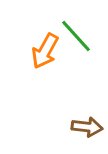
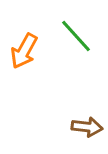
orange arrow: moved 21 px left
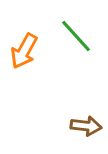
brown arrow: moved 1 px left, 1 px up
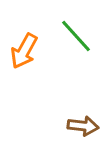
brown arrow: moved 3 px left
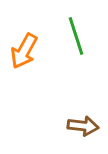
green line: rotated 24 degrees clockwise
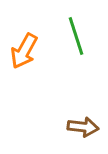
brown arrow: moved 1 px down
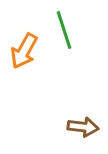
green line: moved 12 px left, 6 px up
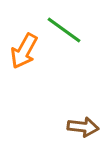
green line: rotated 36 degrees counterclockwise
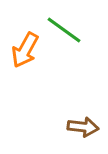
orange arrow: moved 1 px right, 1 px up
